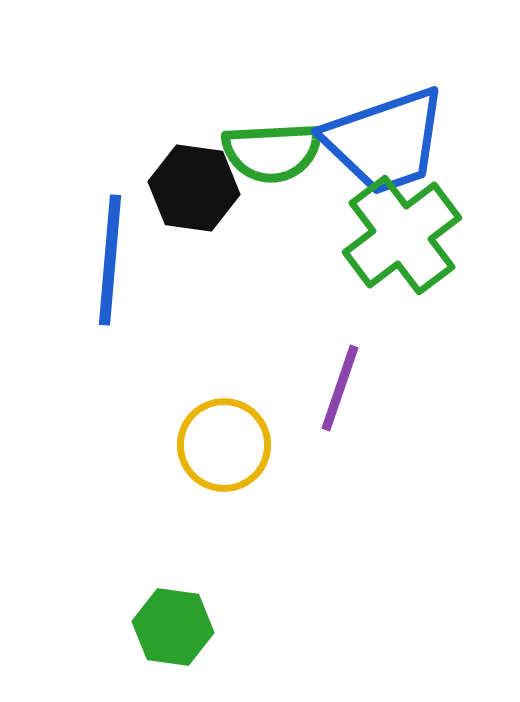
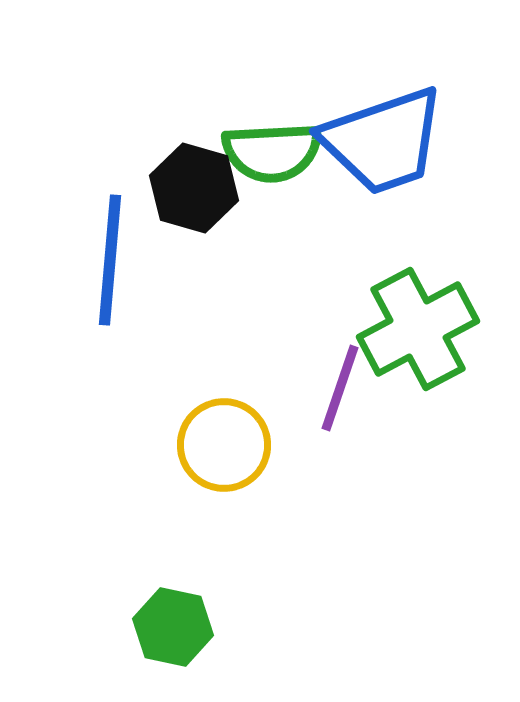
blue trapezoid: moved 2 px left
black hexagon: rotated 8 degrees clockwise
green cross: moved 16 px right, 94 px down; rotated 9 degrees clockwise
green hexagon: rotated 4 degrees clockwise
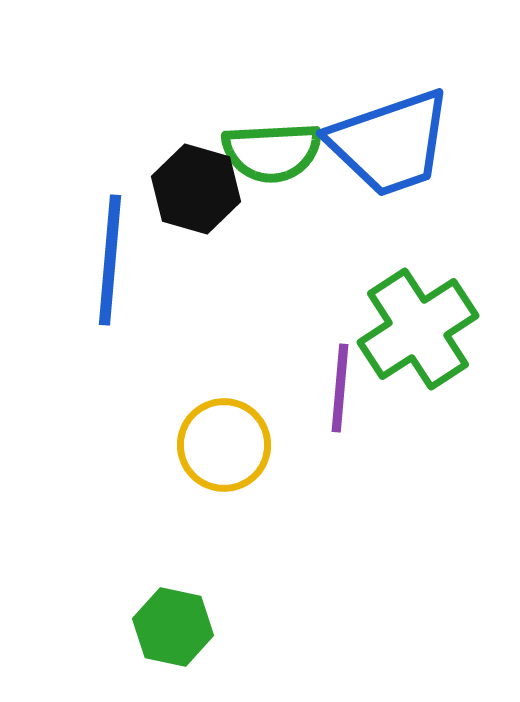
blue trapezoid: moved 7 px right, 2 px down
black hexagon: moved 2 px right, 1 px down
green cross: rotated 5 degrees counterclockwise
purple line: rotated 14 degrees counterclockwise
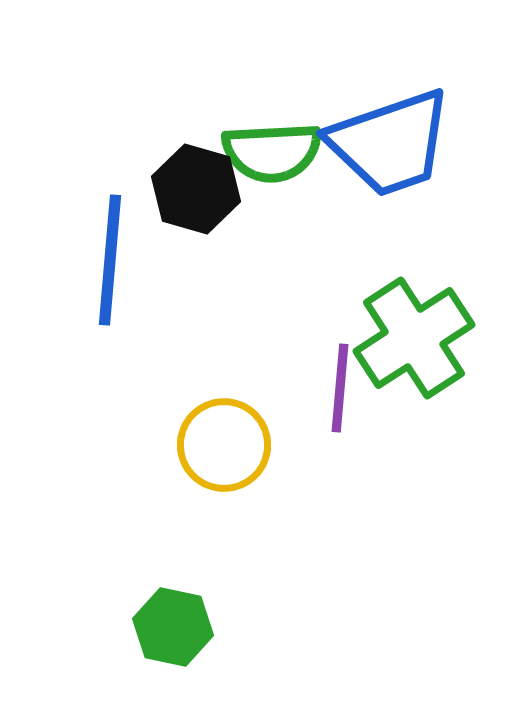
green cross: moved 4 px left, 9 px down
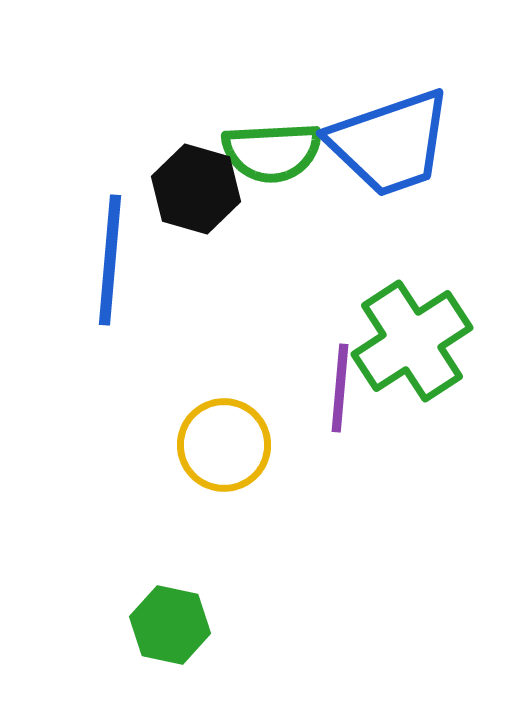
green cross: moved 2 px left, 3 px down
green hexagon: moved 3 px left, 2 px up
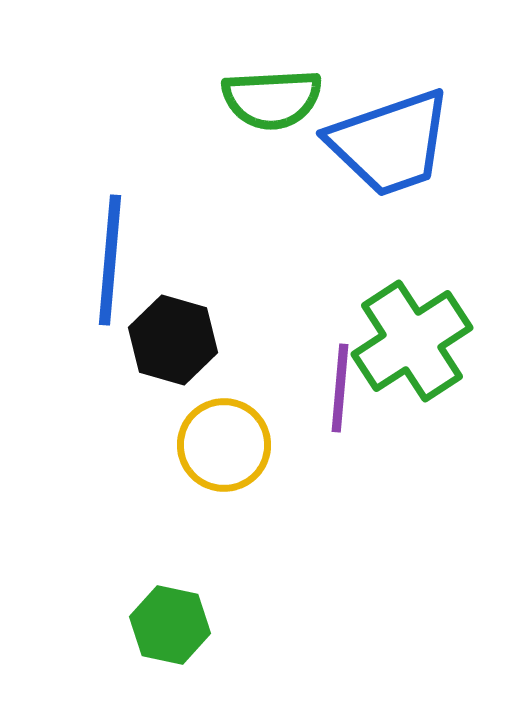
green semicircle: moved 53 px up
black hexagon: moved 23 px left, 151 px down
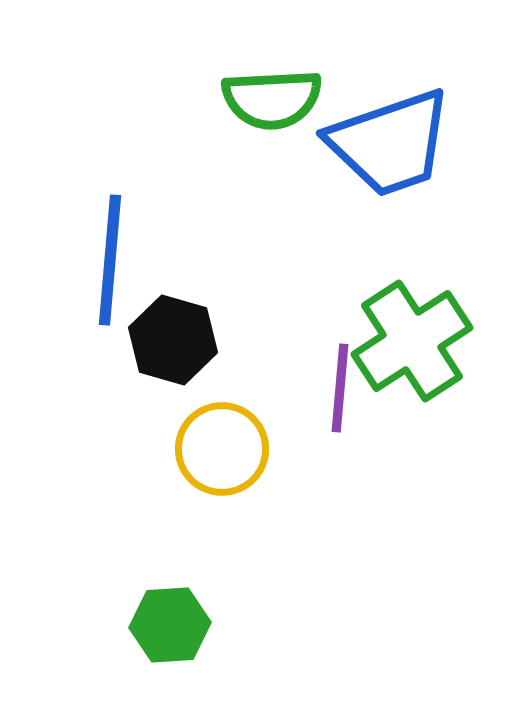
yellow circle: moved 2 px left, 4 px down
green hexagon: rotated 16 degrees counterclockwise
